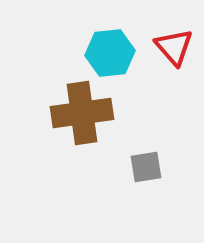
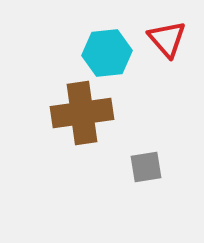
red triangle: moved 7 px left, 8 px up
cyan hexagon: moved 3 px left
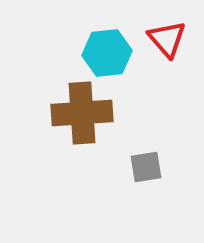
brown cross: rotated 4 degrees clockwise
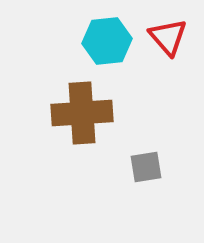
red triangle: moved 1 px right, 2 px up
cyan hexagon: moved 12 px up
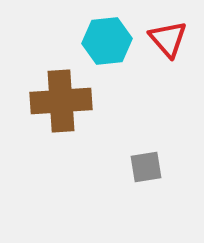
red triangle: moved 2 px down
brown cross: moved 21 px left, 12 px up
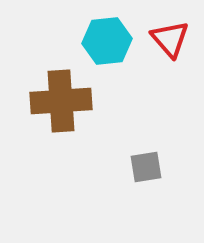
red triangle: moved 2 px right
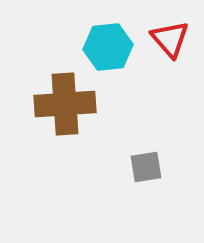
cyan hexagon: moved 1 px right, 6 px down
brown cross: moved 4 px right, 3 px down
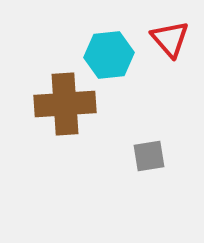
cyan hexagon: moved 1 px right, 8 px down
gray square: moved 3 px right, 11 px up
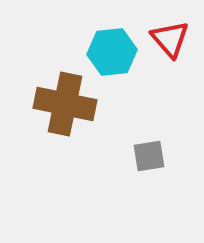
cyan hexagon: moved 3 px right, 3 px up
brown cross: rotated 16 degrees clockwise
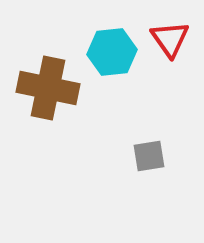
red triangle: rotated 6 degrees clockwise
brown cross: moved 17 px left, 16 px up
